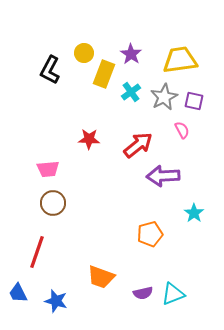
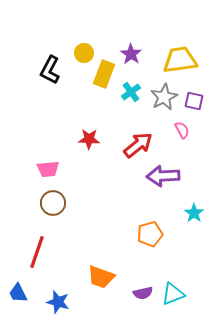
blue star: moved 2 px right, 1 px down
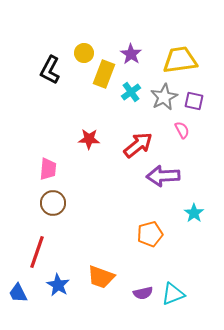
pink trapezoid: rotated 80 degrees counterclockwise
blue star: moved 17 px up; rotated 15 degrees clockwise
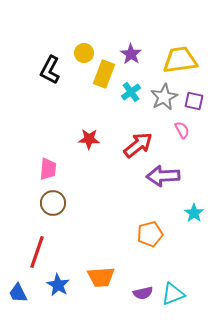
orange trapezoid: rotated 24 degrees counterclockwise
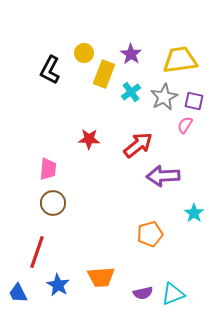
pink semicircle: moved 3 px right, 5 px up; rotated 120 degrees counterclockwise
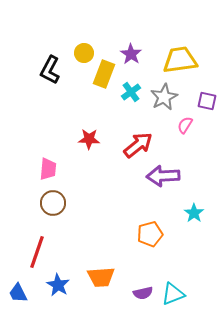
purple square: moved 13 px right
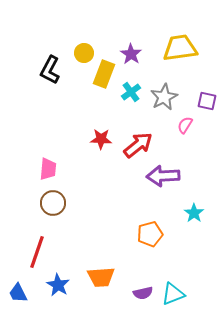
yellow trapezoid: moved 12 px up
red star: moved 12 px right
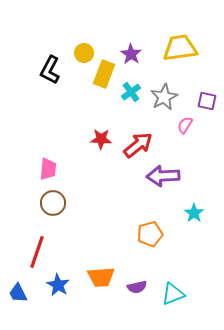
purple semicircle: moved 6 px left, 6 px up
